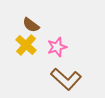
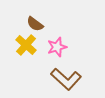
brown semicircle: moved 4 px right, 1 px up
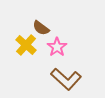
brown semicircle: moved 6 px right, 4 px down
pink star: rotated 18 degrees counterclockwise
